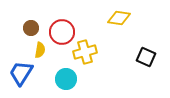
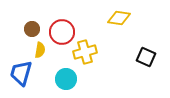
brown circle: moved 1 px right, 1 px down
blue trapezoid: rotated 16 degrees counterclockwise
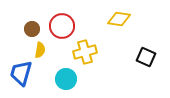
yellow diamond: moved 1 px down
red circle: moved 6 px up
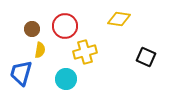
red circle: moved 3 px right
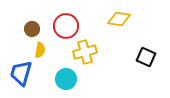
red circle: moved 1 px right
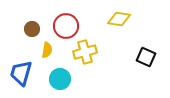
yellow semicircle: moved 7 px right
cyan circle: moved 6 px left
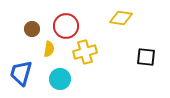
yellow diamond: moved 2 px right, 1 px up
yellow semicircle: moved 2 px right, 1 px up
black square: rotated 18 degrees counterclockwise
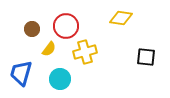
yellow semicircle: rotated 28 degrees clockwise
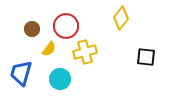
yellow diamond: rotated 60 degrees counterclockwise
